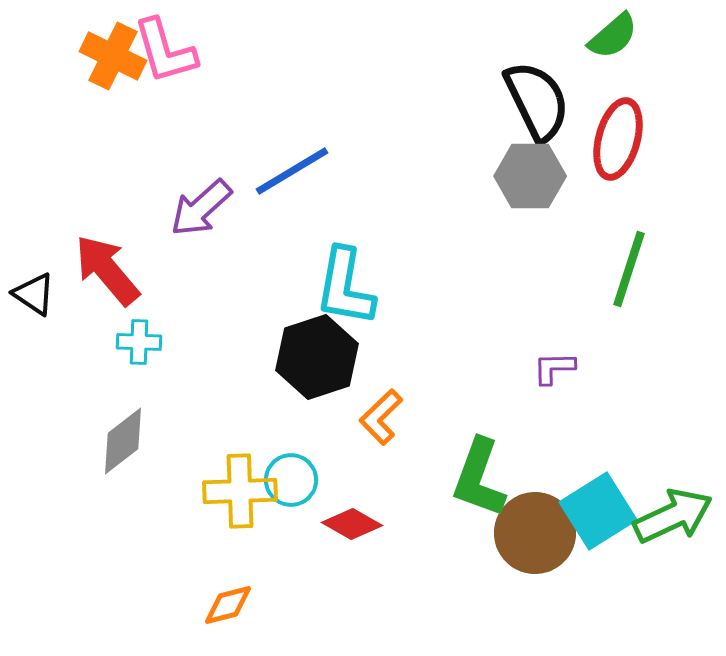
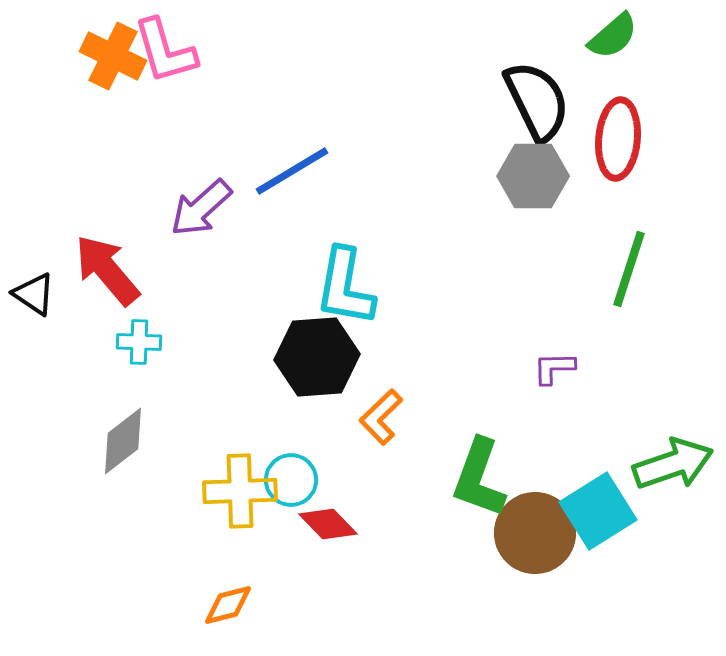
red ellipse: rotated 10 degrees counterclockwise
gray hexagon: moved 3 px right
black hexagon: rotated 14 degrees clockwise
green arrow: moved 52 px up; rotated 6 degrees clockwise
red diamond: moved 24 px left; rotated 16 degrees clockwise
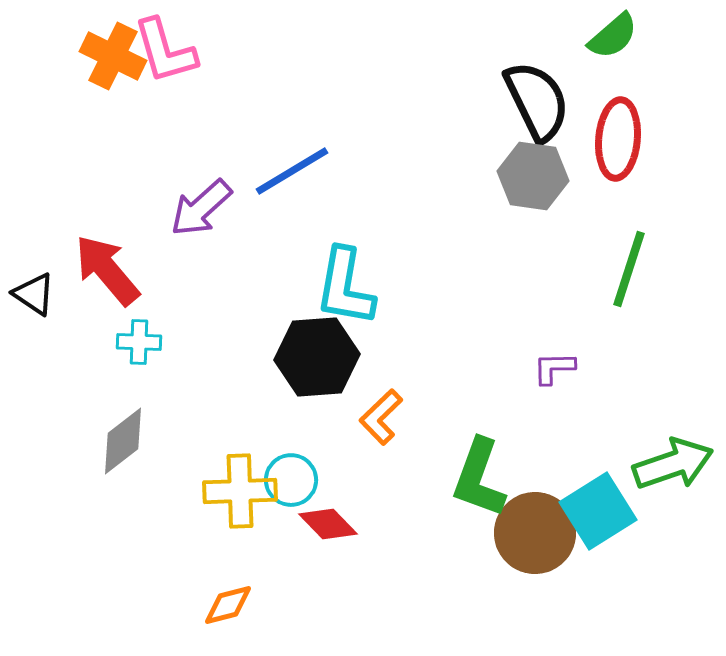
gray hexagon: rotated 8 degrees clockwise
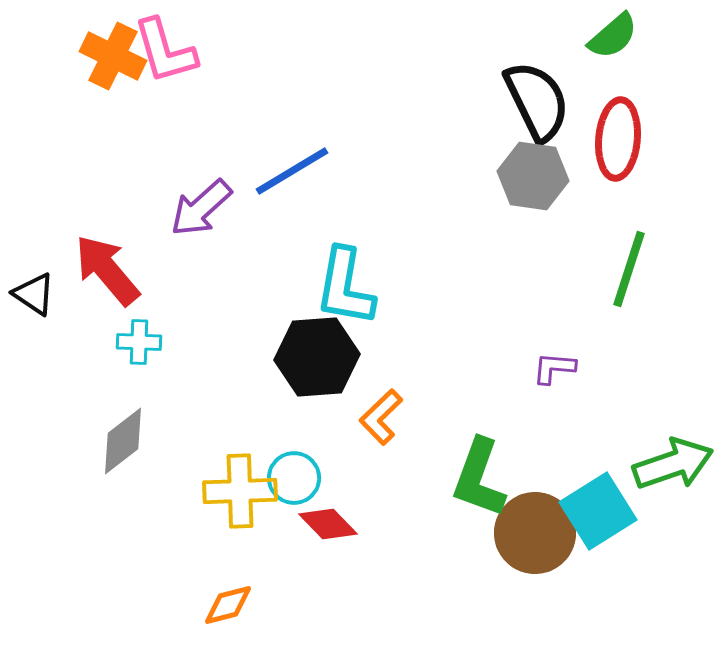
purple L-shape: rotated 6 degrees clockwise
cyan circle: moved 3 px right, 2 px up
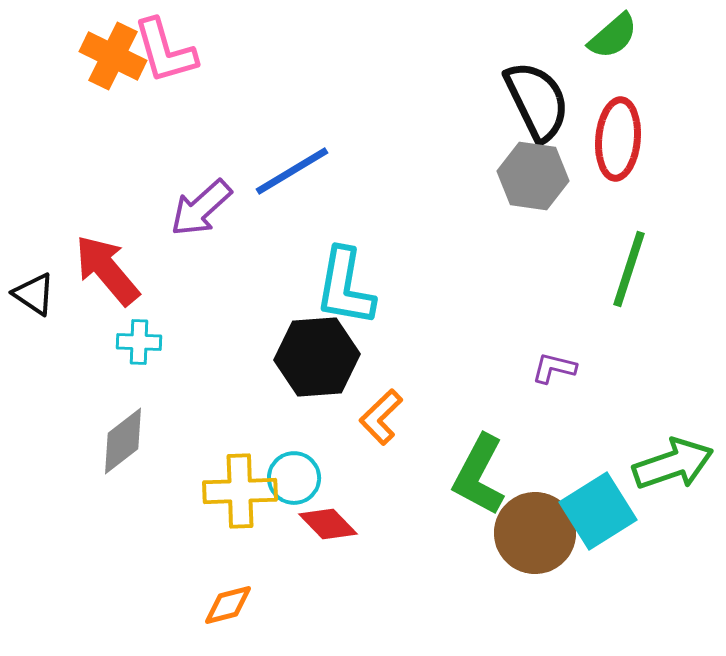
purple L-shape: rotated 9 degrees clockwise
green L-shape: moved 3 px up; rotated 8 degrees clockwise
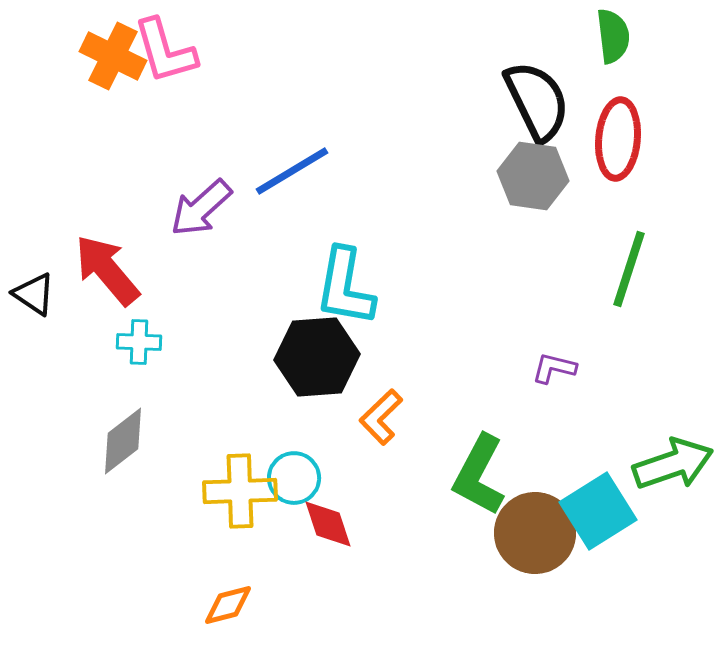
green semicircle: rotated 56 degrees counterclockwise
red diamond: rotated 26 degrees clockwise
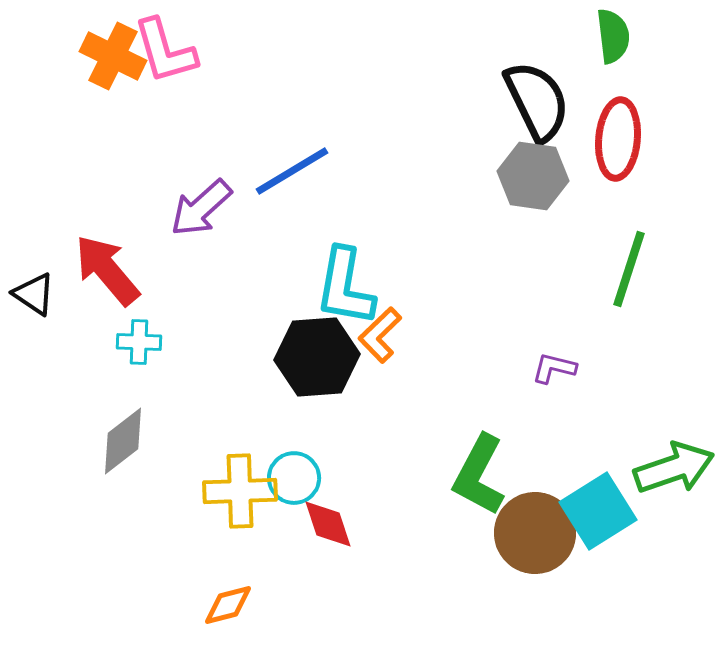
orange L-shape: moved 1 px left, 82 px up
green arrow: moved 1 px right, 4 px down
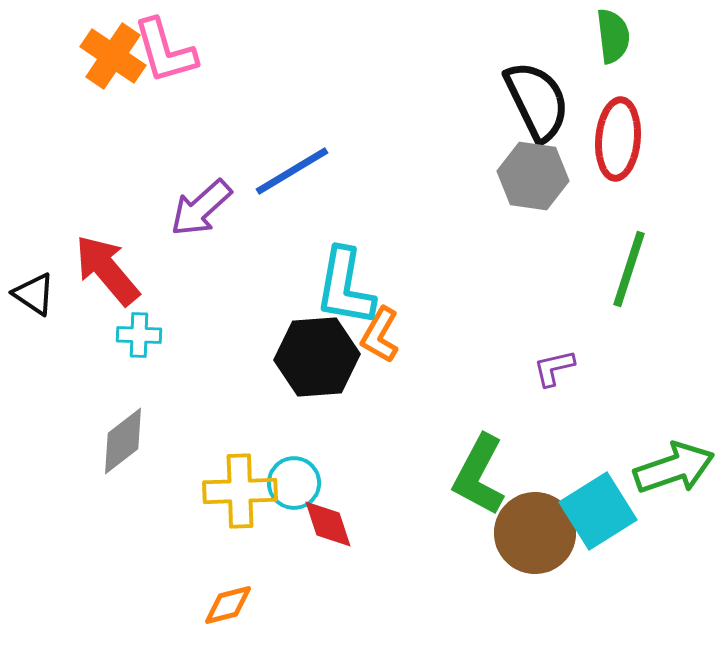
orange cross: rotated 8 degrees clockwise
orange L-shape: rotated 16 degrees counterclockwise
cyan cross: moved 7 px up
purple L-shape: rotated 27 degrees counterclockwise
cyan circle: moved 5 px down
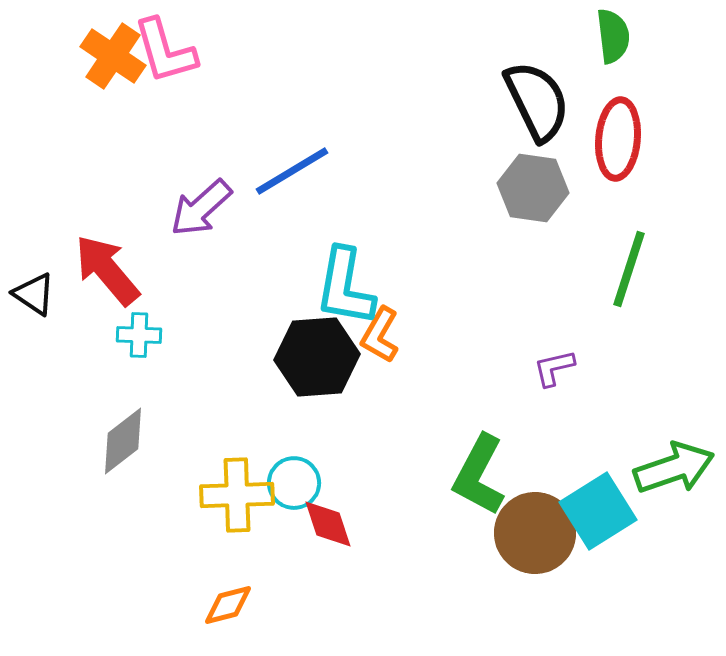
gray hexagon: moved 12 px down
yellow cross: moved 3 px left, 4 px down
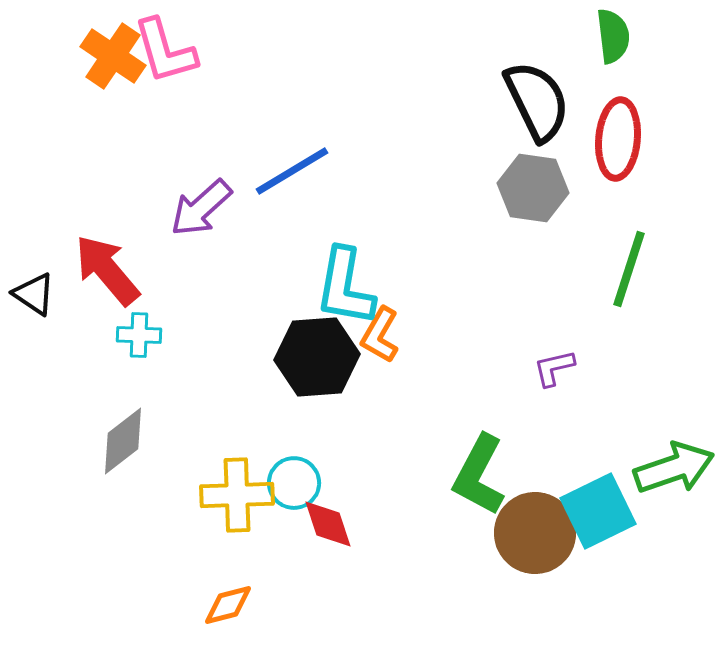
cyan square: rotated 6 degrees clockwise
